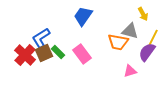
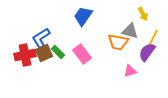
red cross: rotated 35 degrees clockwise
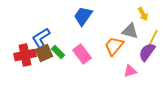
orange trapezoid: moved 4 px left, 4 px down; rotated 120 degrees clockwise
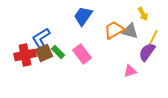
orange trapezoid: moved 16 px up; rotated 20 degrees clockwise
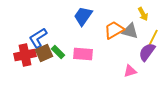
blue L-shape: moved 3 px left
pink rectangle: moved 1 px right; rotated 48 degrees counterclockwise
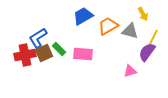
blue trapezoid: rotated 25 degrees clockwise
orange trapezoid: moved 6 px left, 4 px up
green rectangle: moved 1 px right, 3 px up
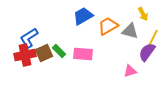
blue L-shape: moved 9 px left
green rectangle: moved 2 px down
